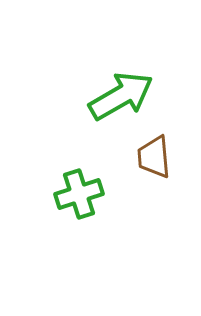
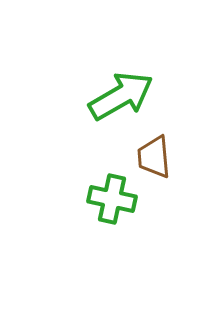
green cross: moved 33 px right, 5 px down; rotated 30 degrees clockwise
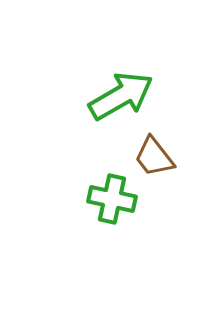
brown trapezoid: rotated 33 degrees counterclockwise
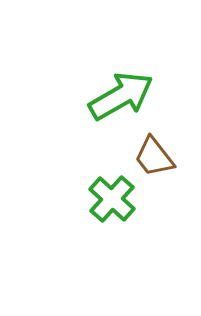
green cross: rotated 30 degrees clockwise
